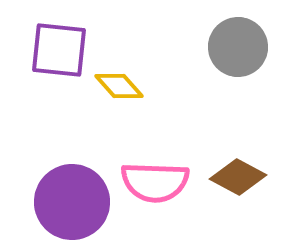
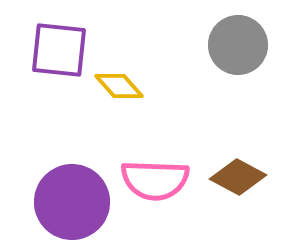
gray circle: moved 2 px up
pink semicircle: moved 2 px up
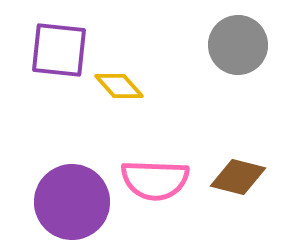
brown diamond: rotated 14 degrees counterclockwise
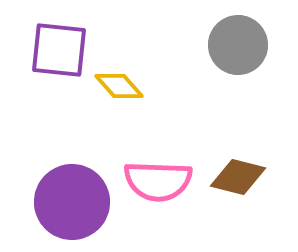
pink semicircle: moved 3 px right, 1 px down
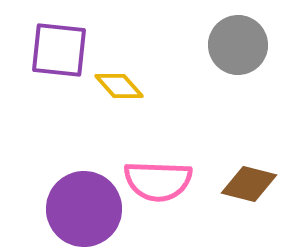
brown diamond: moved 11 px right, 7 px down
purple circle: moved 12 px right, 7 px down
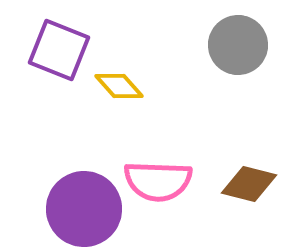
purple square: rotated 16 degrees clockwise
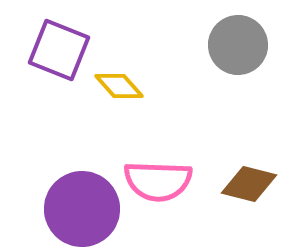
purple circle: moved 2 px left
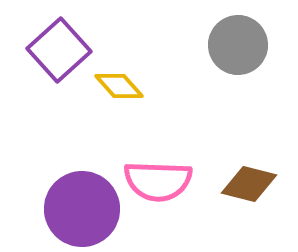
purple square: rotated 26 degrees clockwise
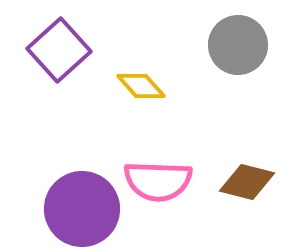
yellow diamond: moved 22 px right
brown diamond: moved 2 px left, 2 px up
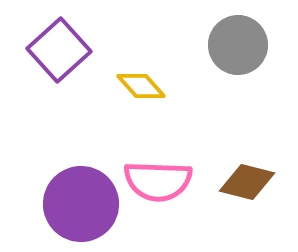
purple circle: moved 1 px left, 5 px up
